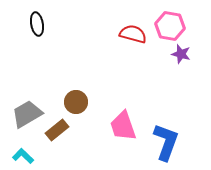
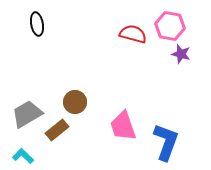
brown circle: moved 1 px left
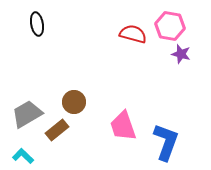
brown circle: moved 1 px left
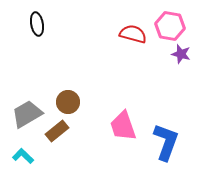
brown circle: moved 6 px left
brown rectangle: moved 1 px down
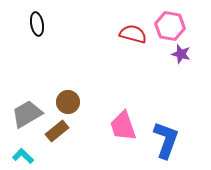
blue L-shape: moved 2 px up
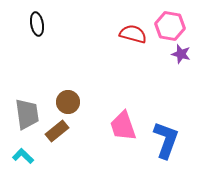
gray trapezoid: rotated 112 degrees clockwise
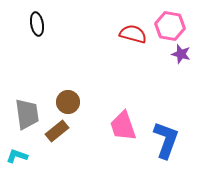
cyan L-shape: moved 6 px left; rotated 25 degrees counterclockwise
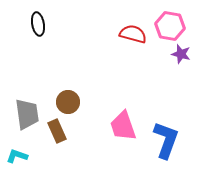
black ellipse: moved 1 px right
brown rectangle: rotated 75 degrees counterclockwise
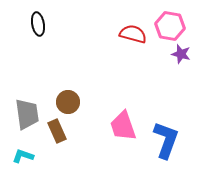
cyan L-shape: moved 6 px right
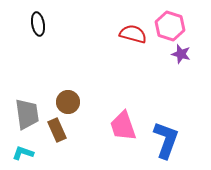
pink hexagon: rotated 8 degrees clockwise
brown rectangle: moved 1 px up
cyan L-shape: moved 3 px up
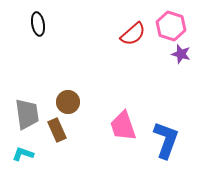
pink hexagon: moved 1 px right
red semicircle: rotated 124 degrees clockwise
cyan L-shape: moved 1 px down
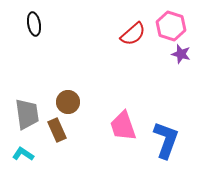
black ellipse: moved 4 px left
cyan L-shape: rotated 15 degrees clockwise
